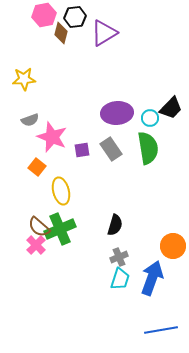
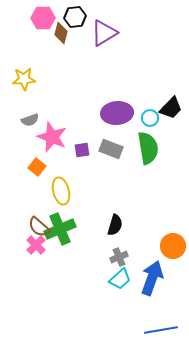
pink hexagon: moved 1 px left, 3 px down; rotated 10 degrees clockwise
gray rectangle: rotated 35 degrees counterclockwise
cyan trapezoid: rotated 30 degrees clockwise
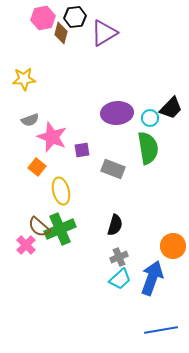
pink hexagon: rotated 10 degrees counterclockwise
gray rectangle: moved 2 px right, 20 px down
pink cross: moved 10 px left
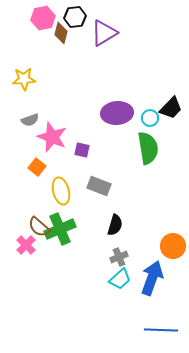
purple square: rotated 21 degrees clockwise
gray rectangle: moved 14 px left, 17 px down
blue line: rotated 12 degrees clockwise
